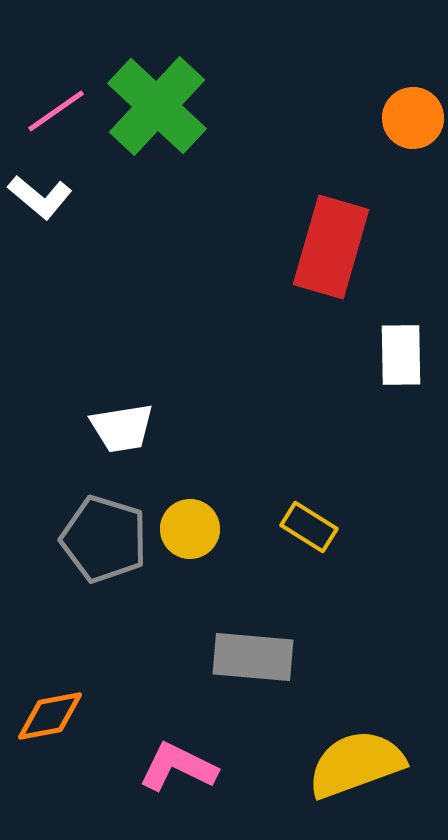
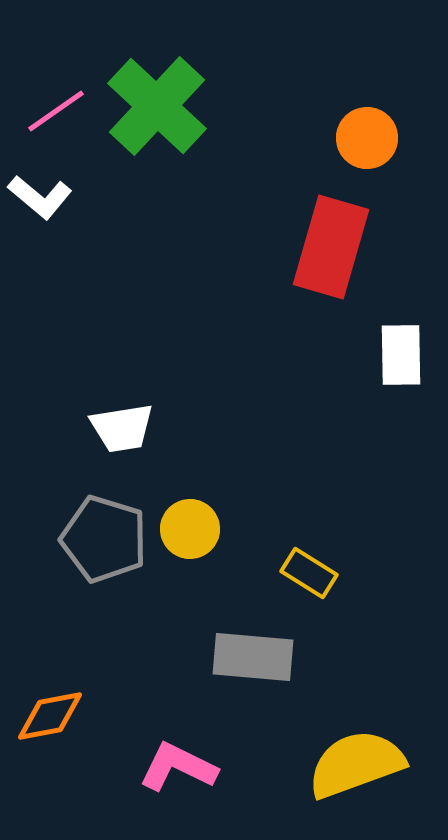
orange circle: moved 46 px left, 20 px down
yellow rectangle: moved 46 px down
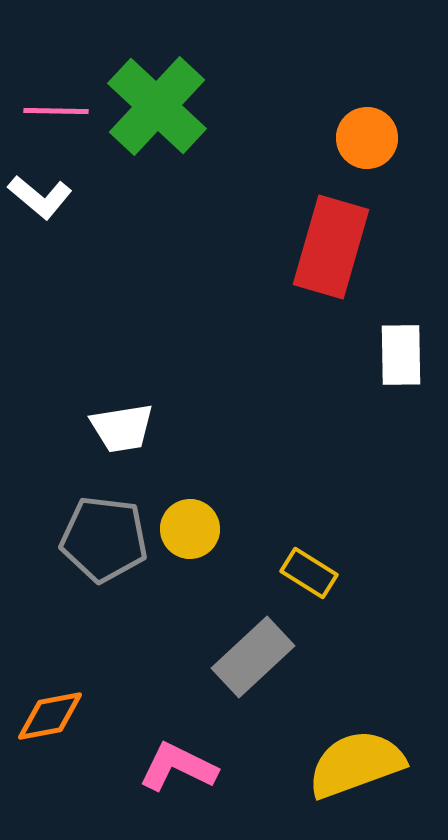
pink line: rotated 36 degrees clockwise
gray pentagon: rotated 10 degrees counterclockwise
gray rectangle: rotated 48 degrees counterclockwise
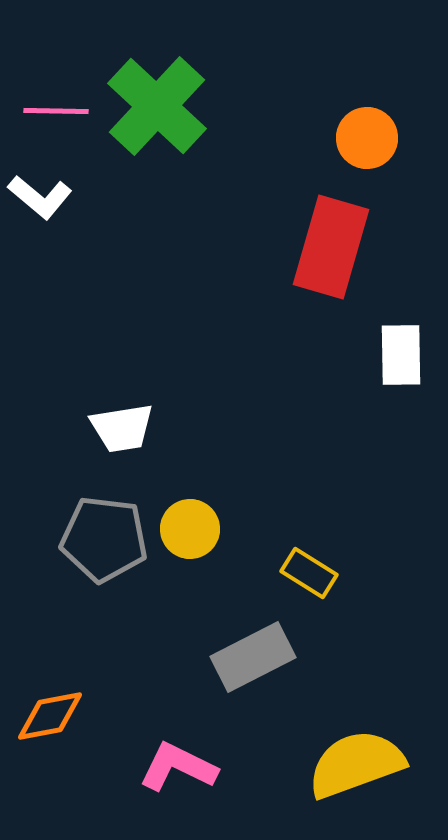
gray rectangle: rotated 16 degrees clockwise
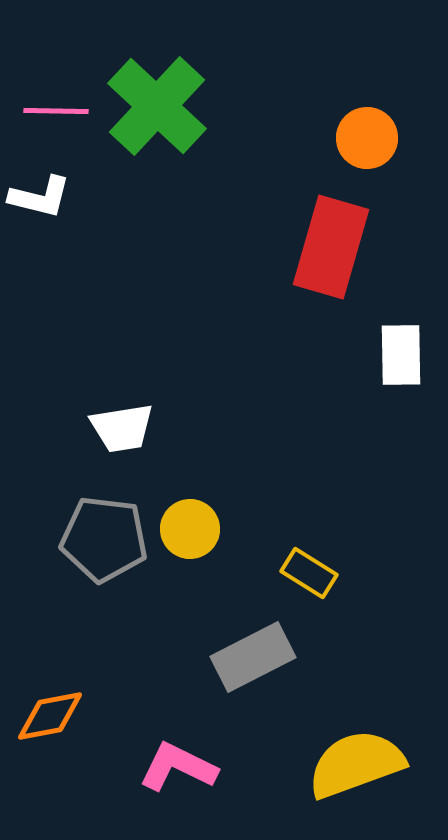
white L-shape: rotated 26 degrees counterclockwise
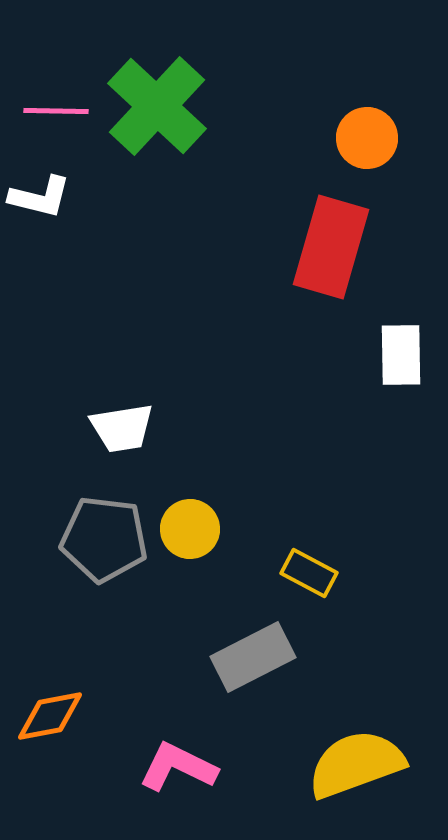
yellow rectangle: rotated 4 degrees counterclockwise
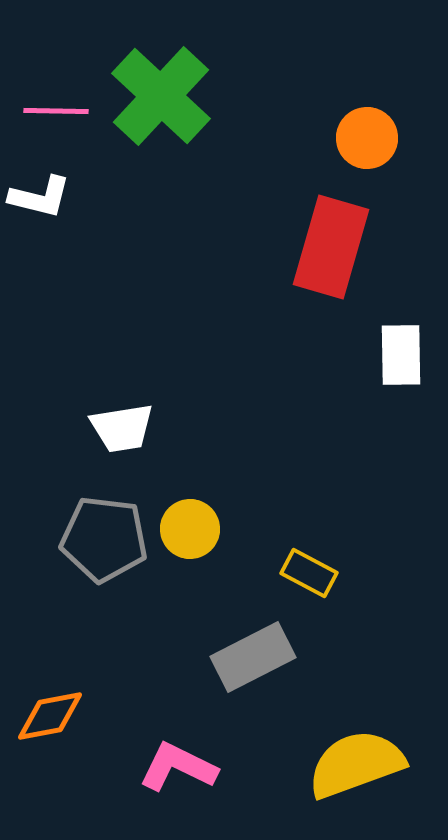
green cross: moved 4 px right, 10 px up
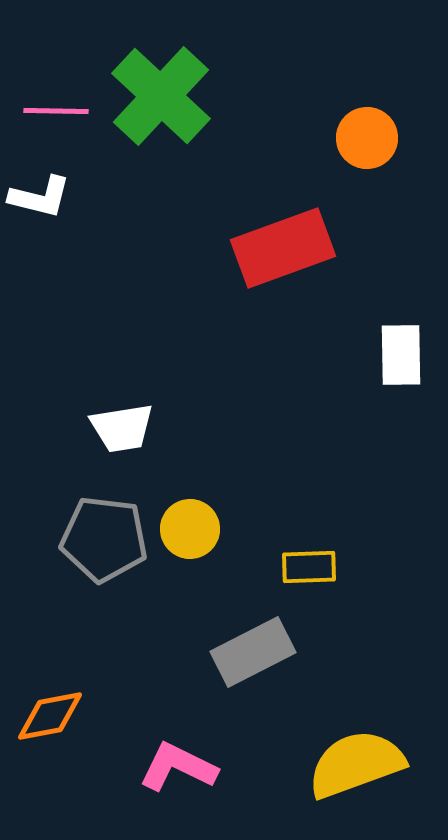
red rectangle: moved 48 px left, 1 px down; rotated 54 degrees clockwise
yellow rectangle: moved 6 px up; rotated 30 degrees counterclockwise
gray rectangle: moved 5 px up
